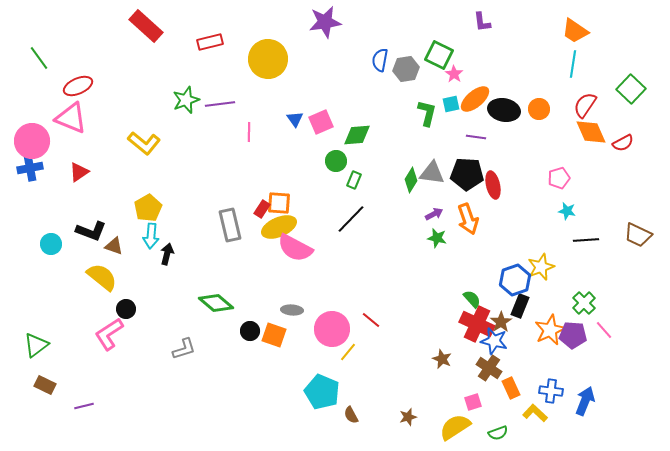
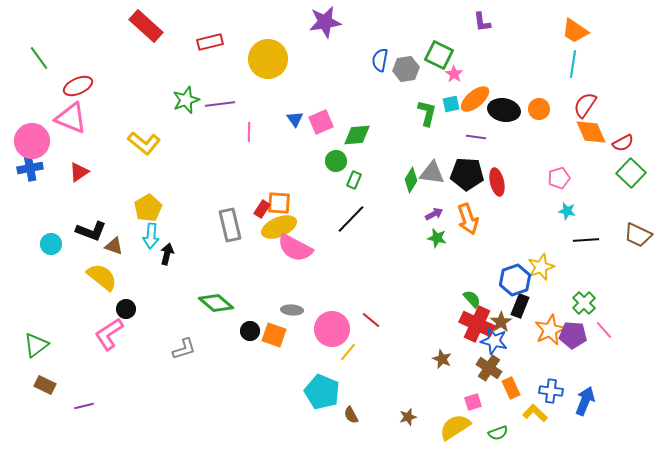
green square at (631, 89): moved 84 px down
red ellipse at (493, 185): moved 4 px right, 3 px up
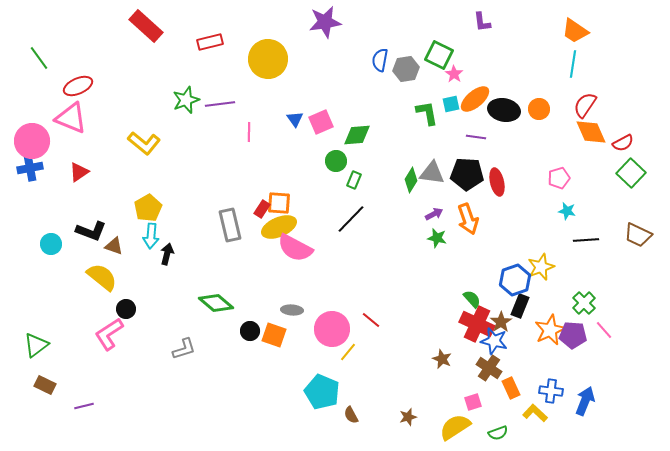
green L-shape at (427, 113): rotated 24 degrees counterclockwise
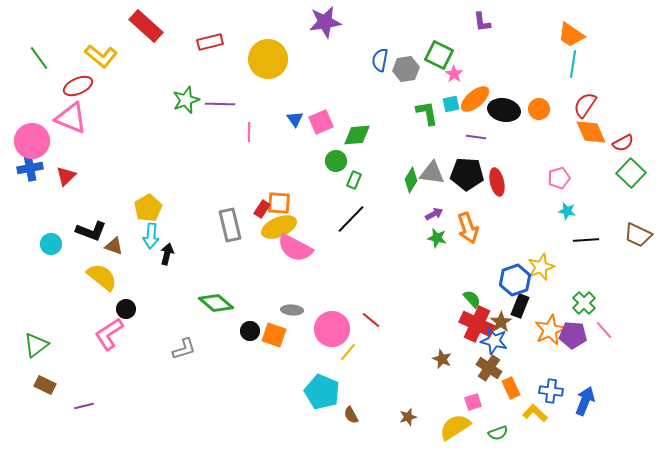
orange trapezoid at (575, 31): moved 4 px left, 4 px down
purple line at (220, 104): rotated 8 degrees clockwise
yellow L-shape at (144, 143): moved 43 px left, 87 px up
red triangle at (79, 172): moved 13 px left, 4 px down; rotated 10 degrees counterclockwise
orange arrow at (468, 219): moved 9 px down
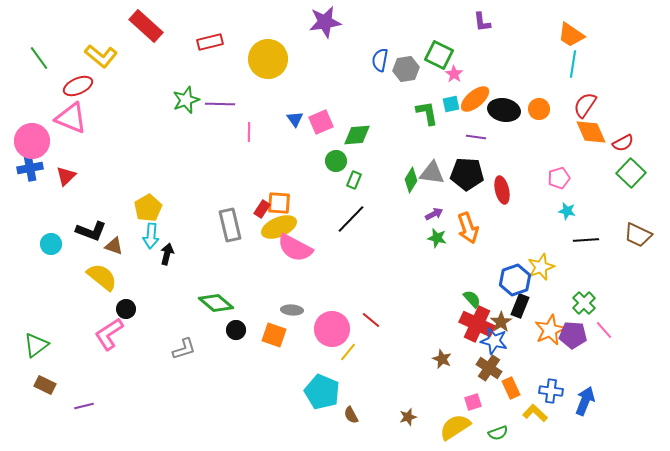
red ellipse at (497, 182): moved 5 px right, 8 px down
black circle at (250, 331): moved 14 px left, 1 px up
